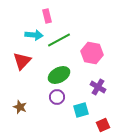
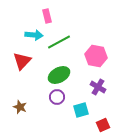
green line: moved 2 px down
pink hexagon: moved 4 px right, 3 px down
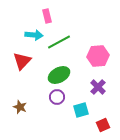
pink hexagon: moved 2 px right; rotated 15 degrees counterclockwise
purple cross: rotated 14 degrees clockwise
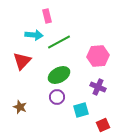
purple cross: rotated 21 degrees counterclockwise
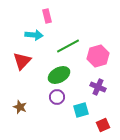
green line: moved 9 px right, 4 px down
pink hexagon: rotated 10 degrees counterclockwise
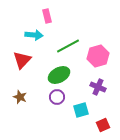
red triangle: moved 1 px up
brown star: moved 10 px up
